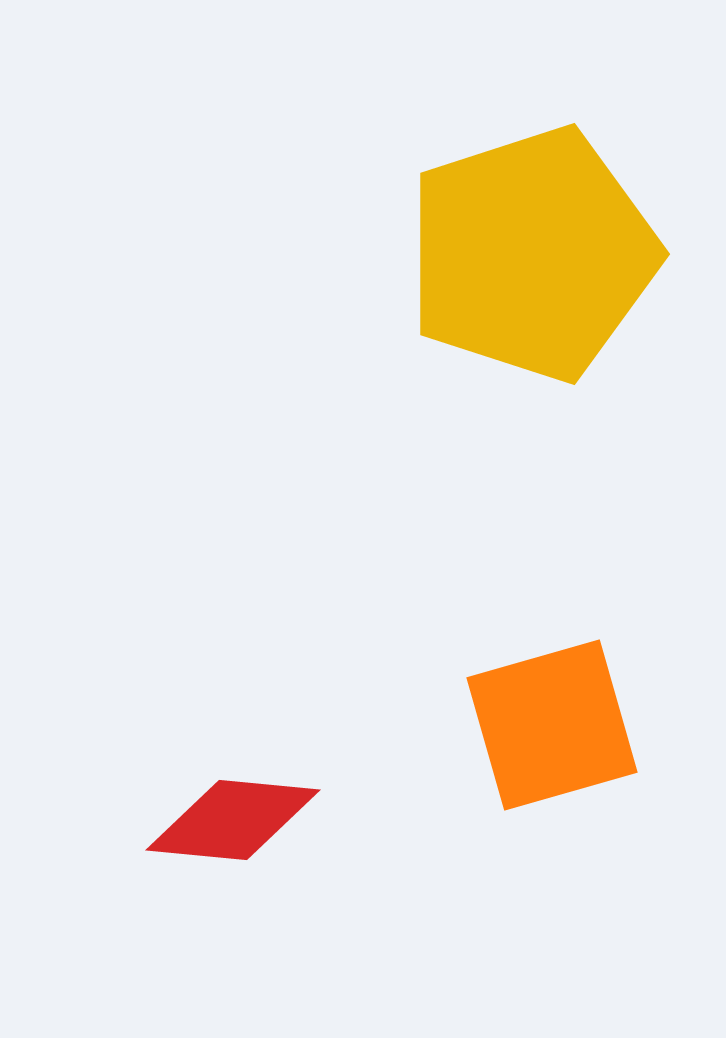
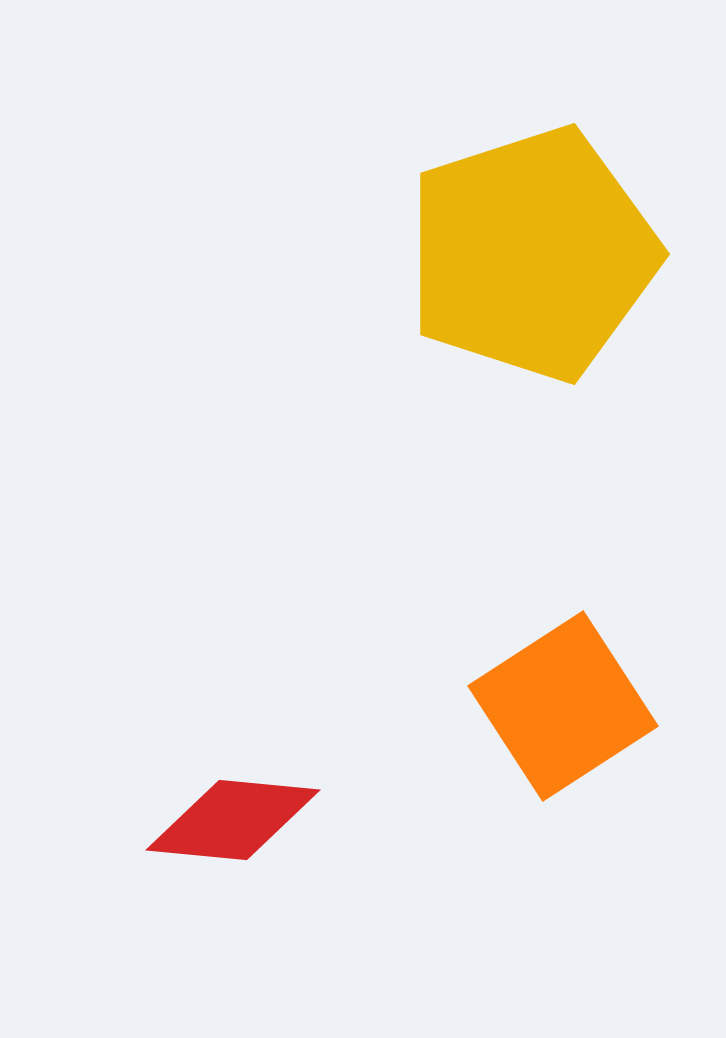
orange square: moved 11 px right, 19 px up; rotated 17 degrees counterclockwise
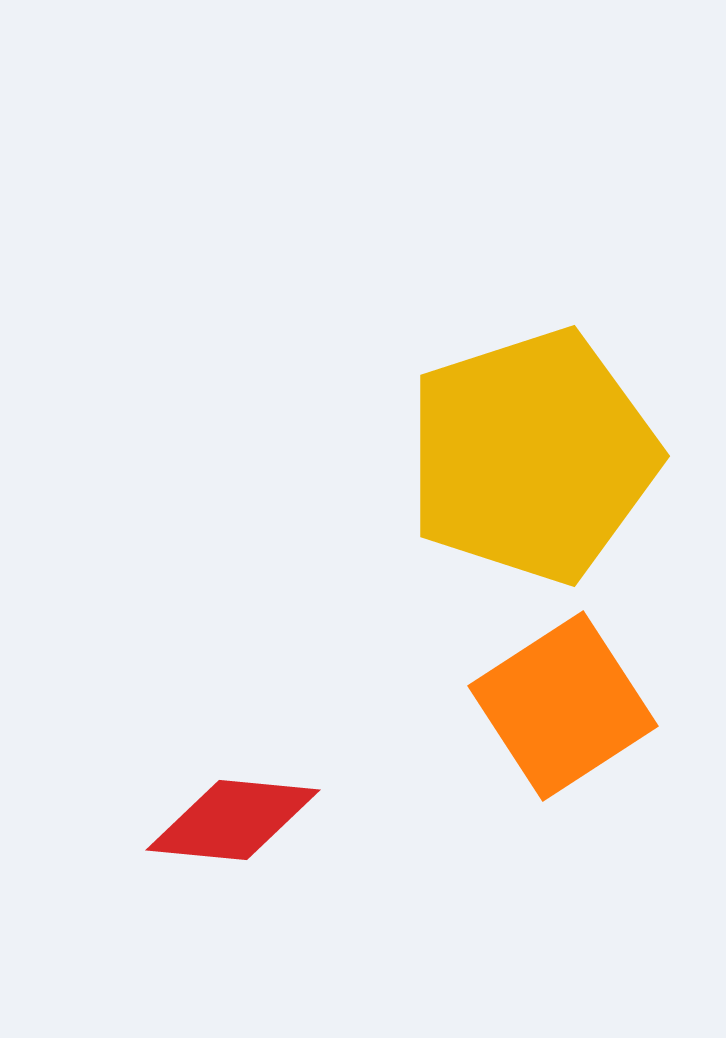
yellow pentagon: moved 202 px down
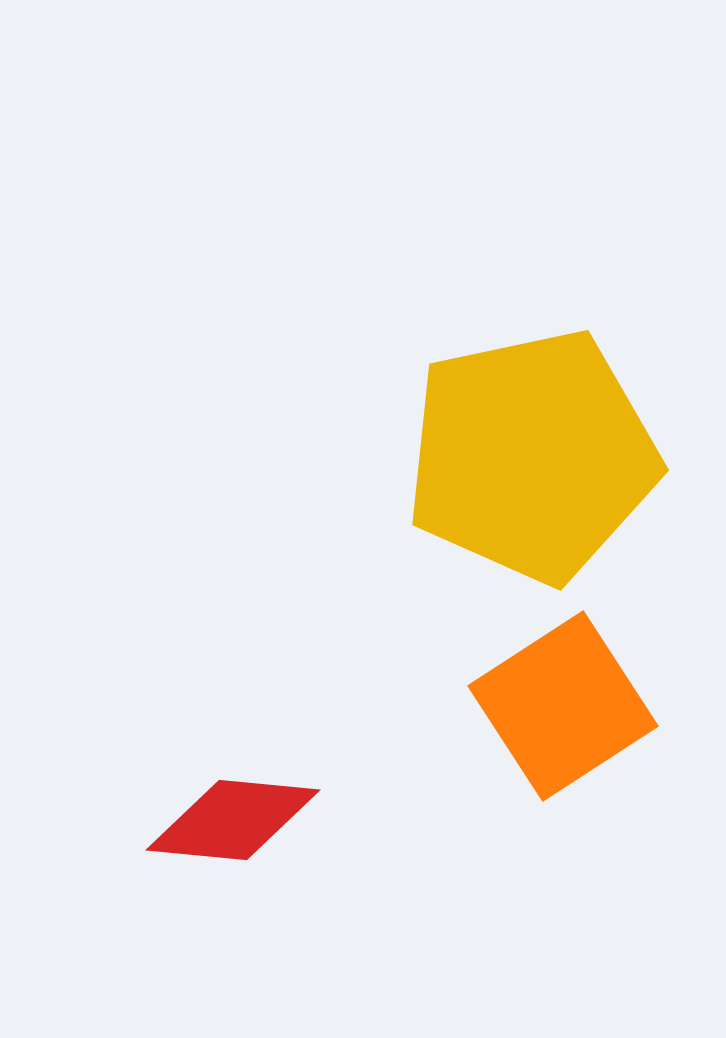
yellow pentagon: rotated 6 degrees clockwise
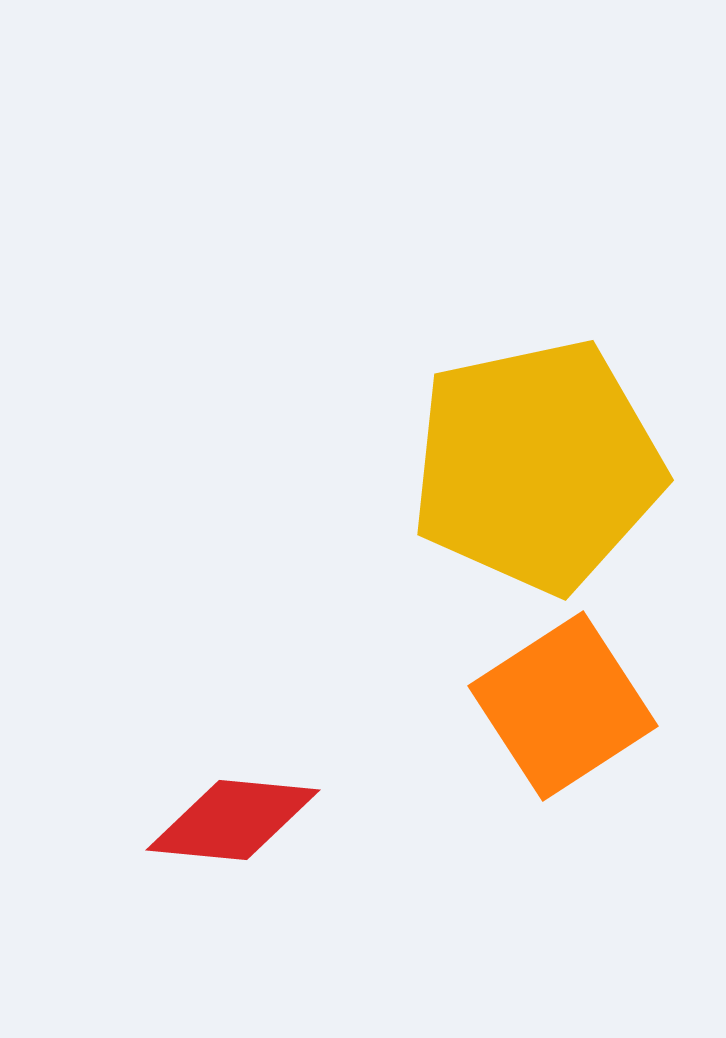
yellow pentagon: moved 5 px right, 10 px down
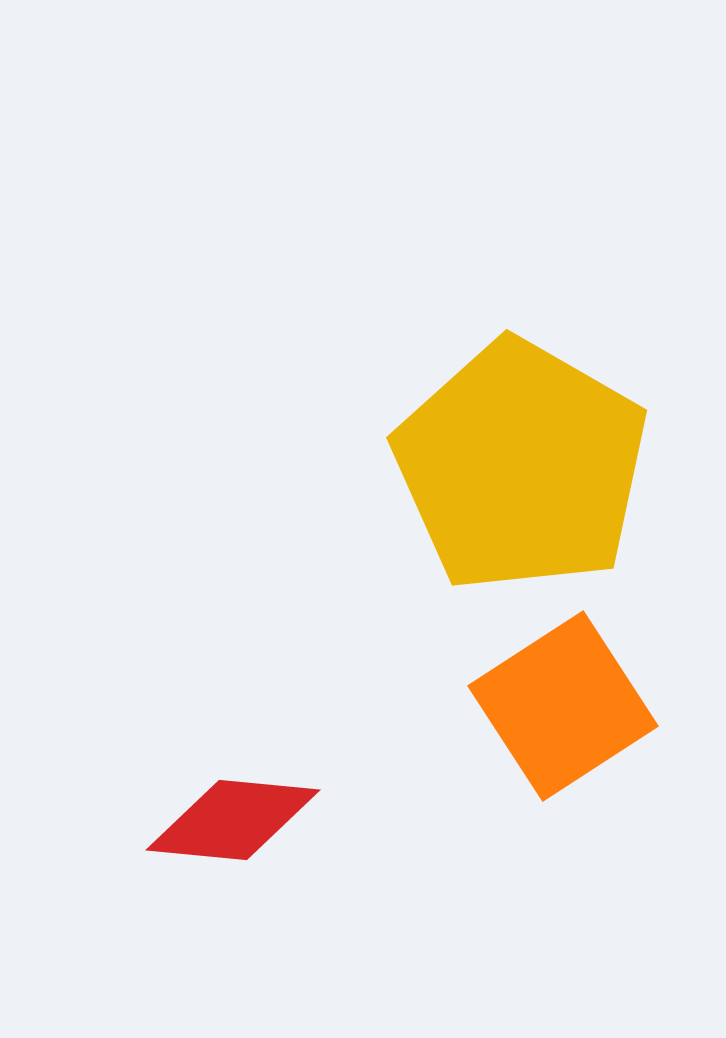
yellow pentagon: moved 16 px left; rotated 30 degrees counterclockwise
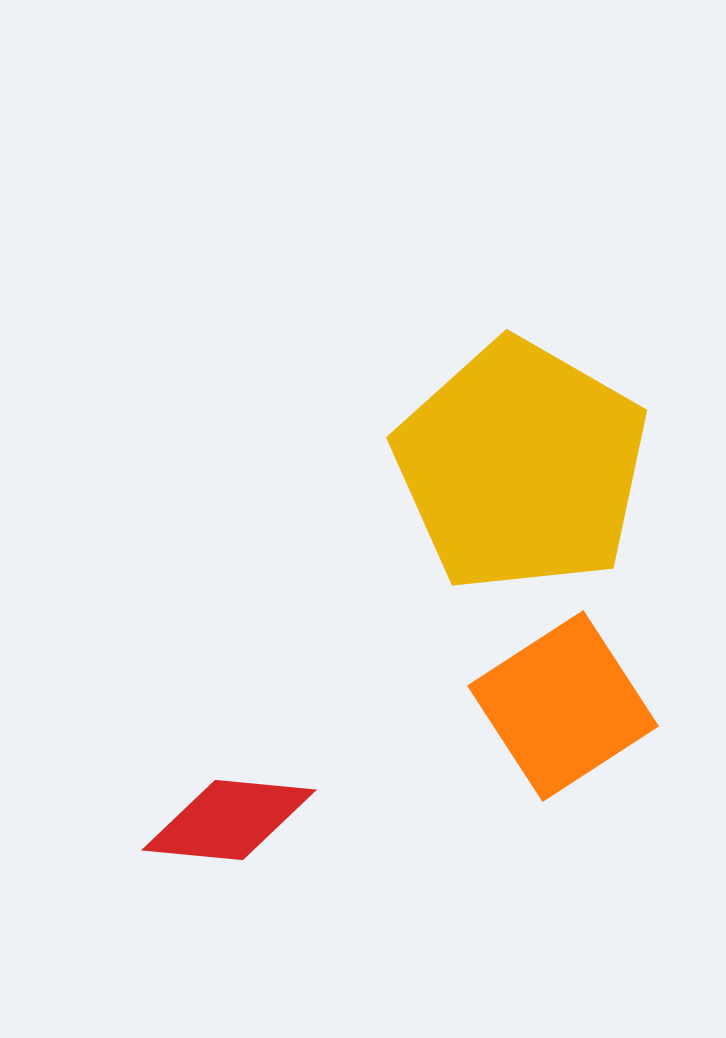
red diamond: moved 4 px left
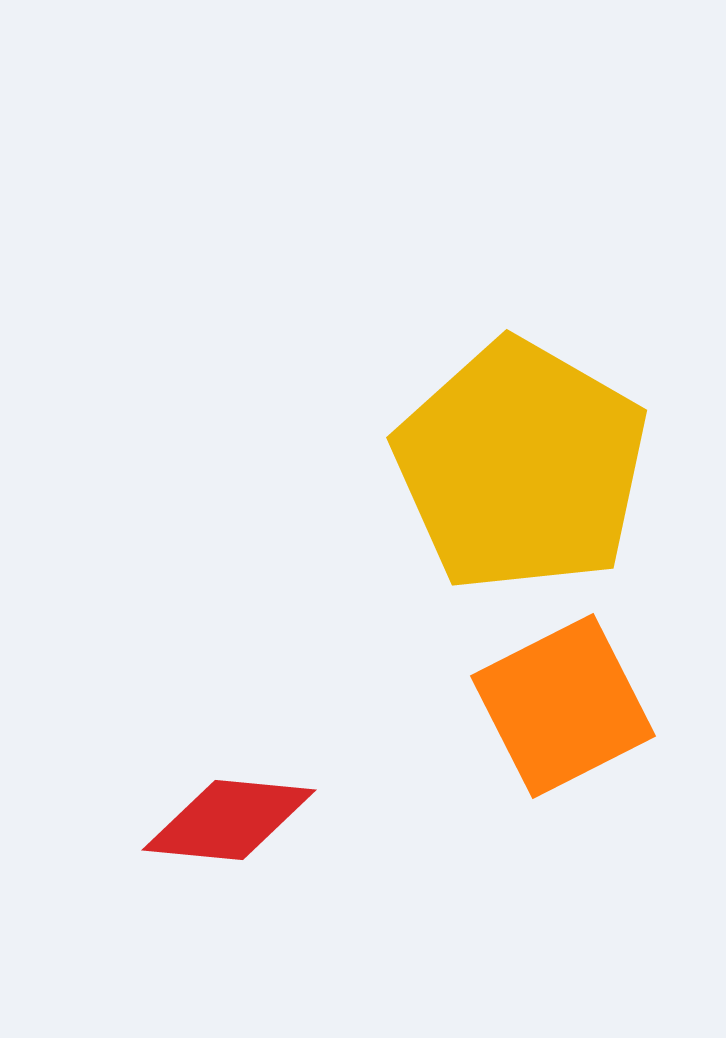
orange square: rotated 6 degrees clockwise
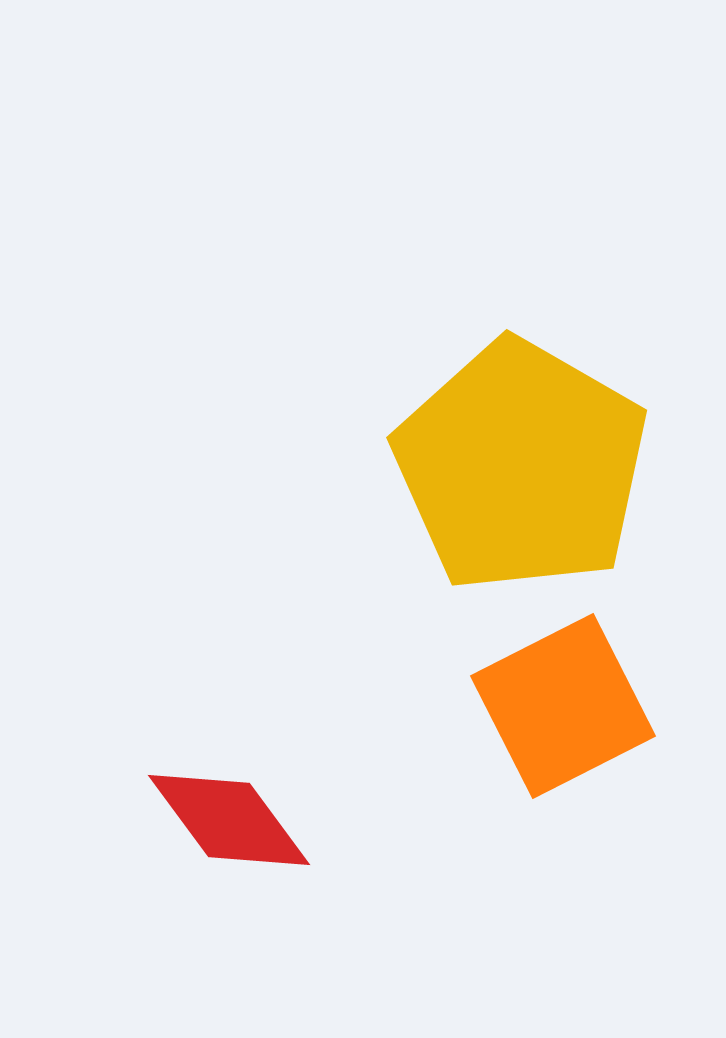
red diamond: rotated 48 degrees clockwise
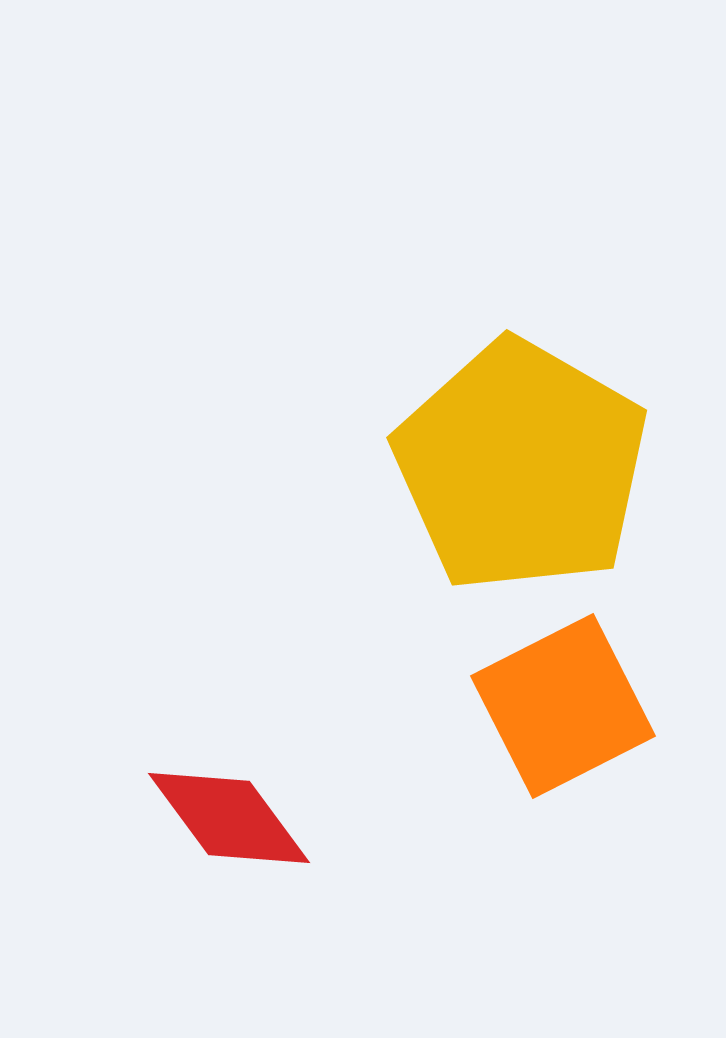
red diamond: moved 2 px up
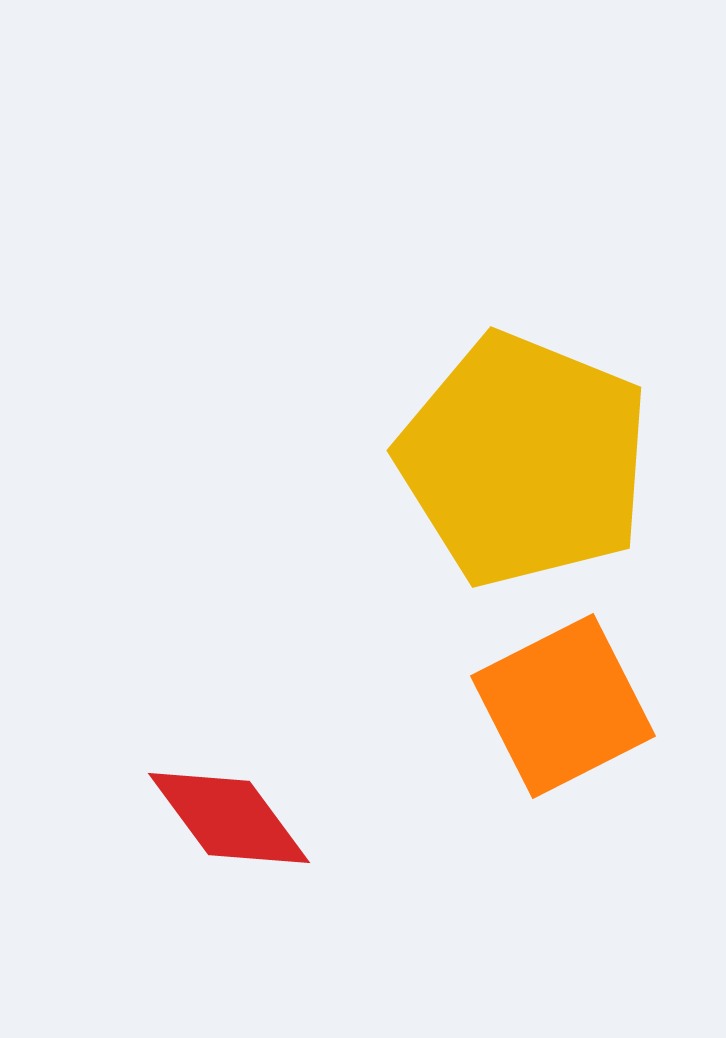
yellow pentagon: moved 3 px right, 6 px up; rotated 8 degrees counterclockwise
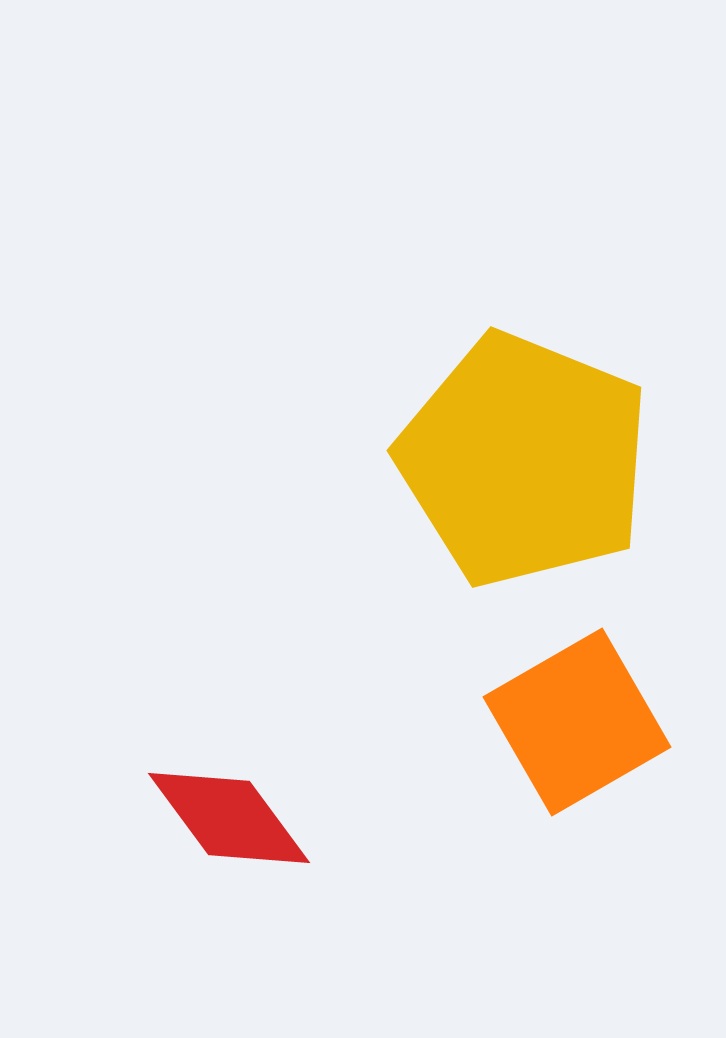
orange square: moved 14 px right, 16 px down; rotated 3 degrees counterclockwise
